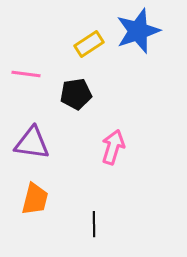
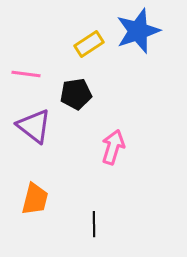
purple triangle: moved 2 px right, 17 px up; rotated 30 degrees clockwise
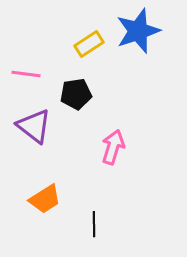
orange trapezoid: moved 10 px right; rotated 44 degrees clockwise
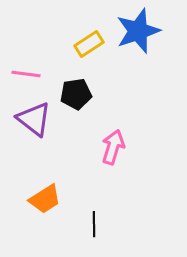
purple triangle: moved 7 px up
